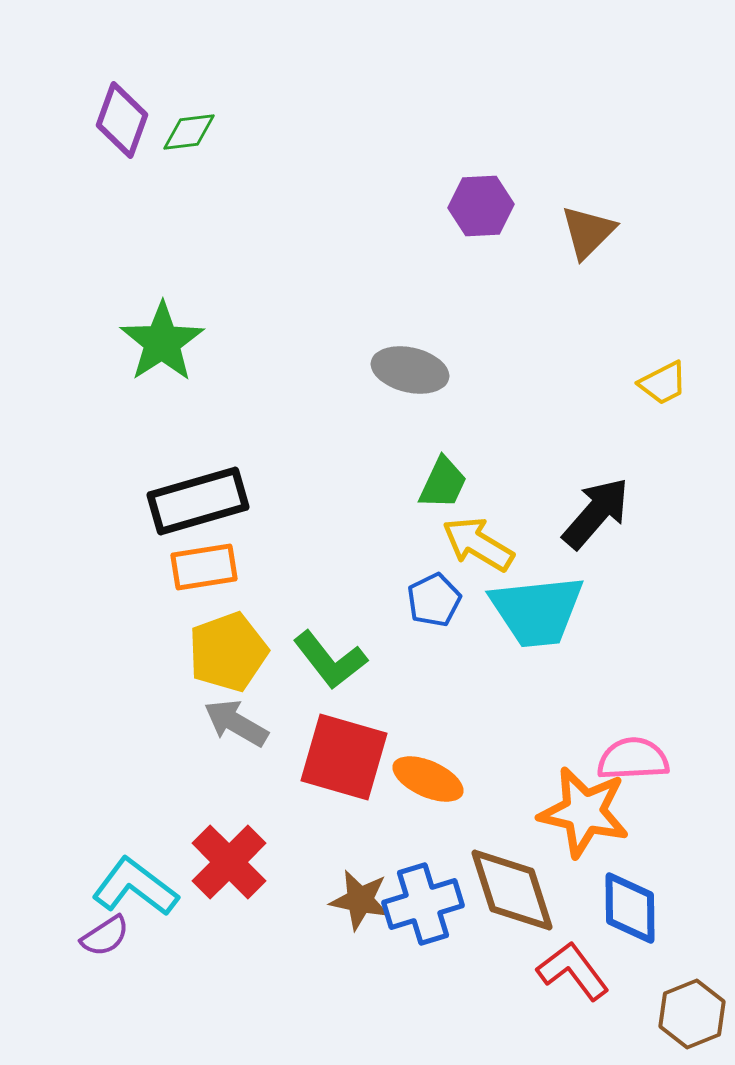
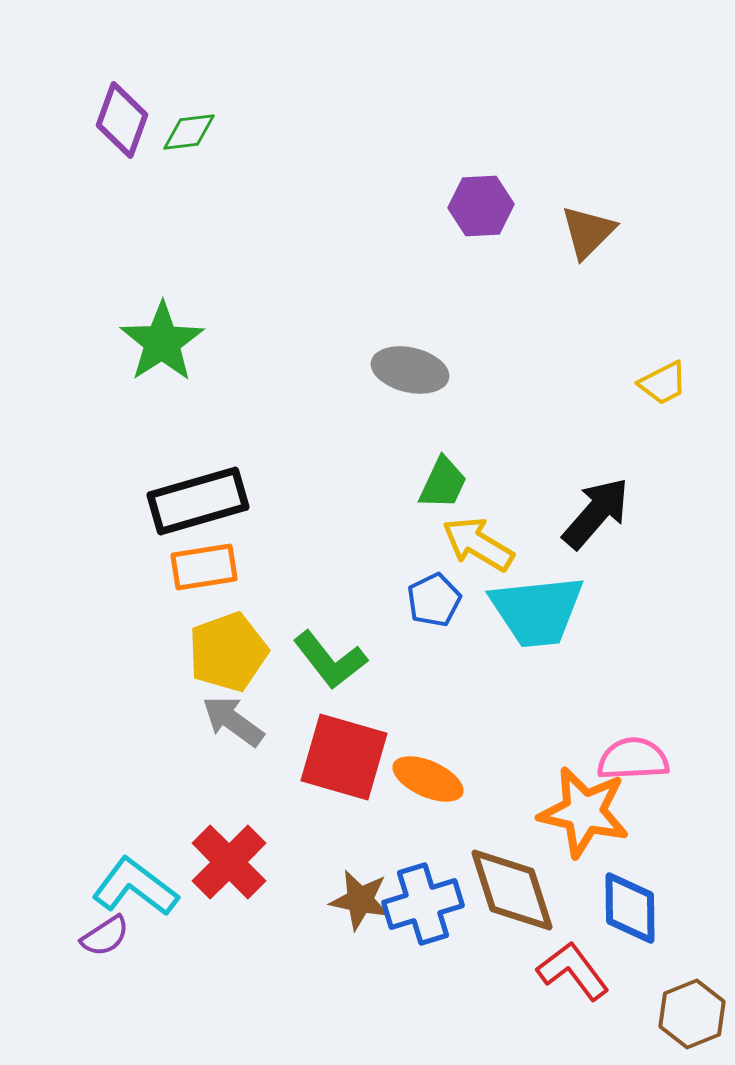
gray arrow: moved 3 px left, 2 px up; rotated 6 degrees clockwise
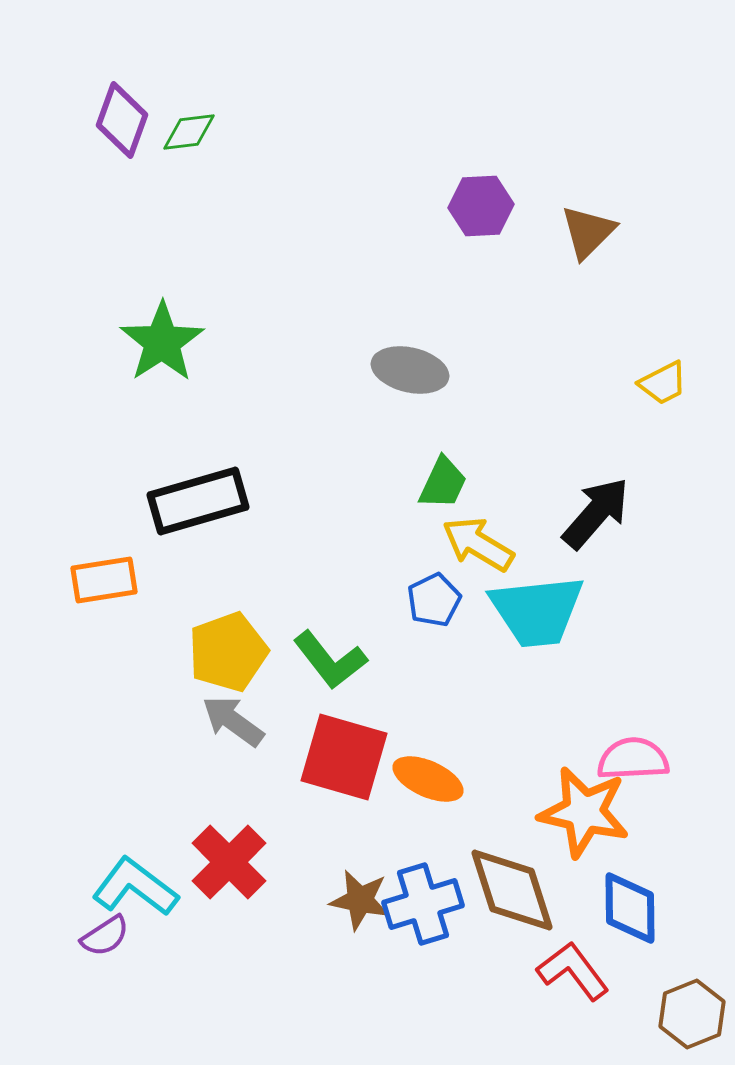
orange rectangle: moved 100 px left, 13 px down
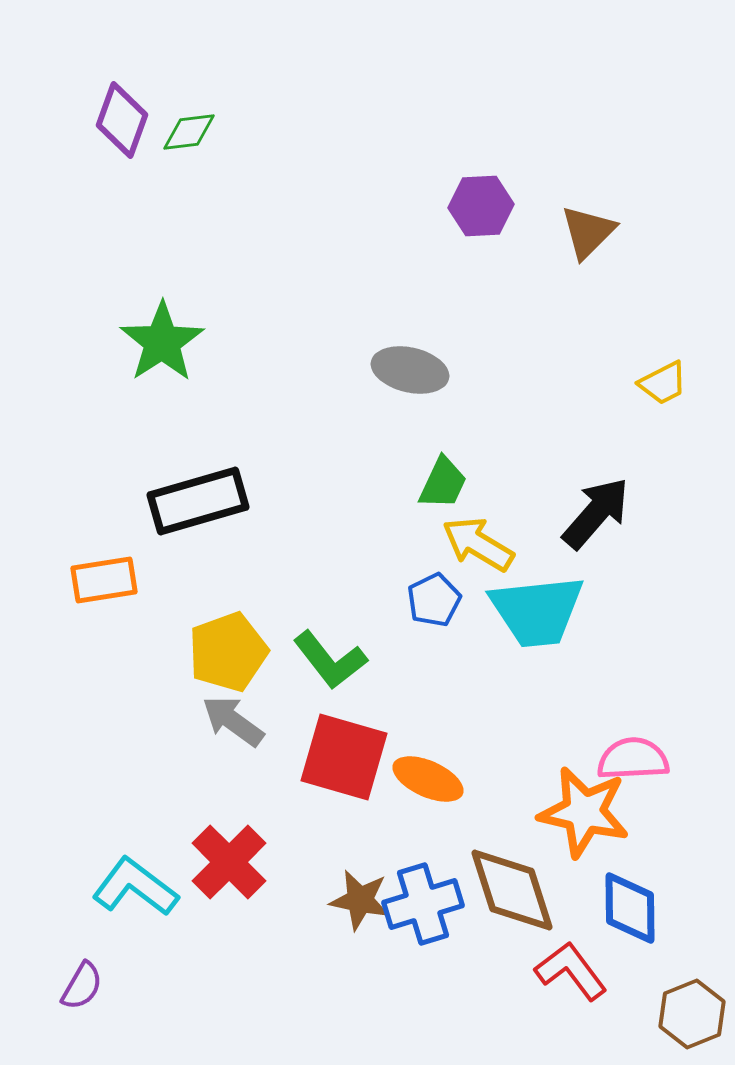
purple semicircle: moved 23 px left, 50 px down; rotated 27 degrees counterclockwise
red L-shape: moved 2 px left
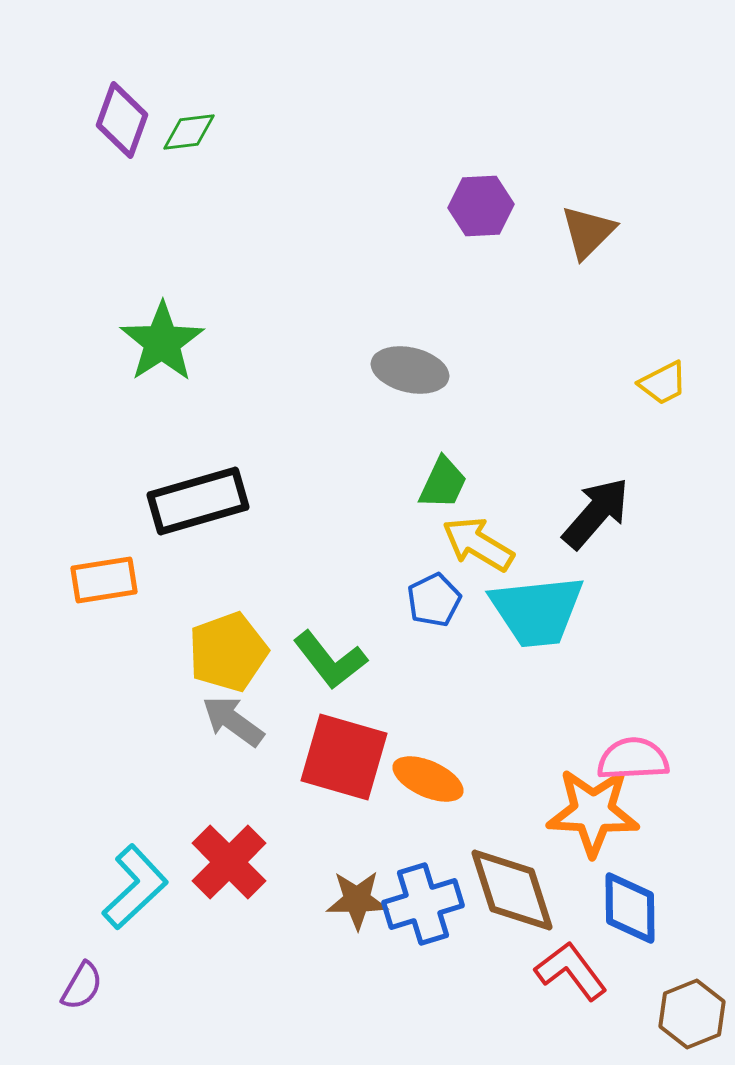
orange star: moved 9 px right; rotated 10 degrees counterclockwise
cyan L-shape: rotated 100 degrees clockwise
brown star: moved 3 px left; rotated 12 degrees counterclockwise
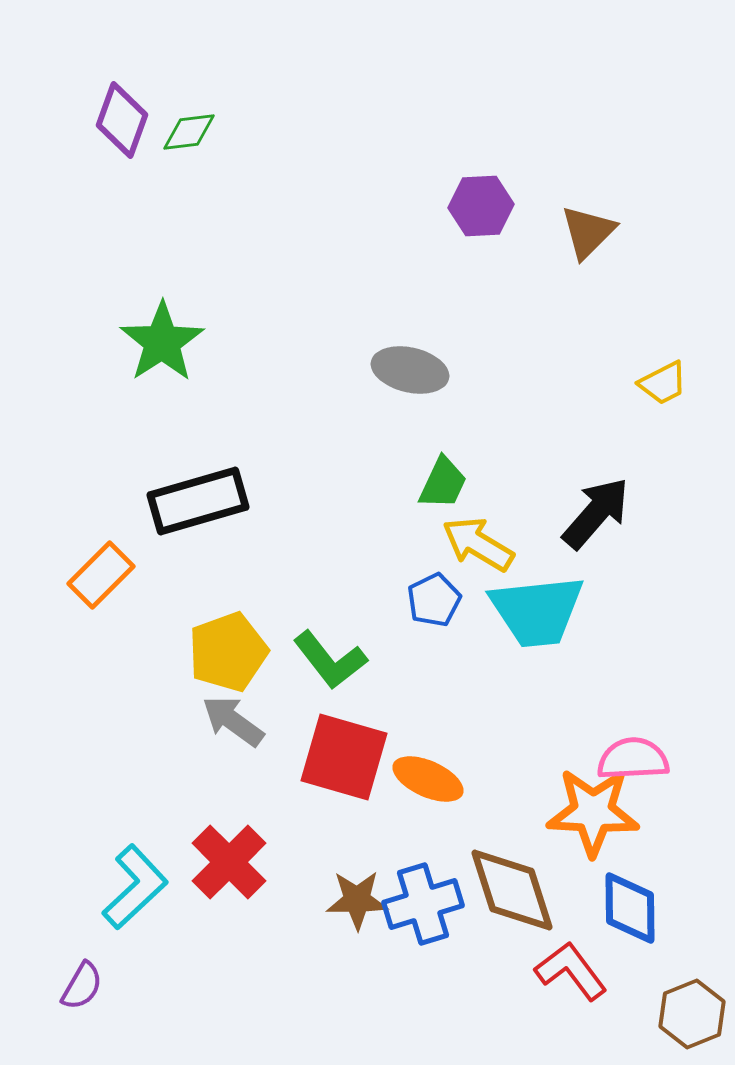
orange rectangle: moved 3 px left, 5 px up; rotated 36 degrees counterclockwise
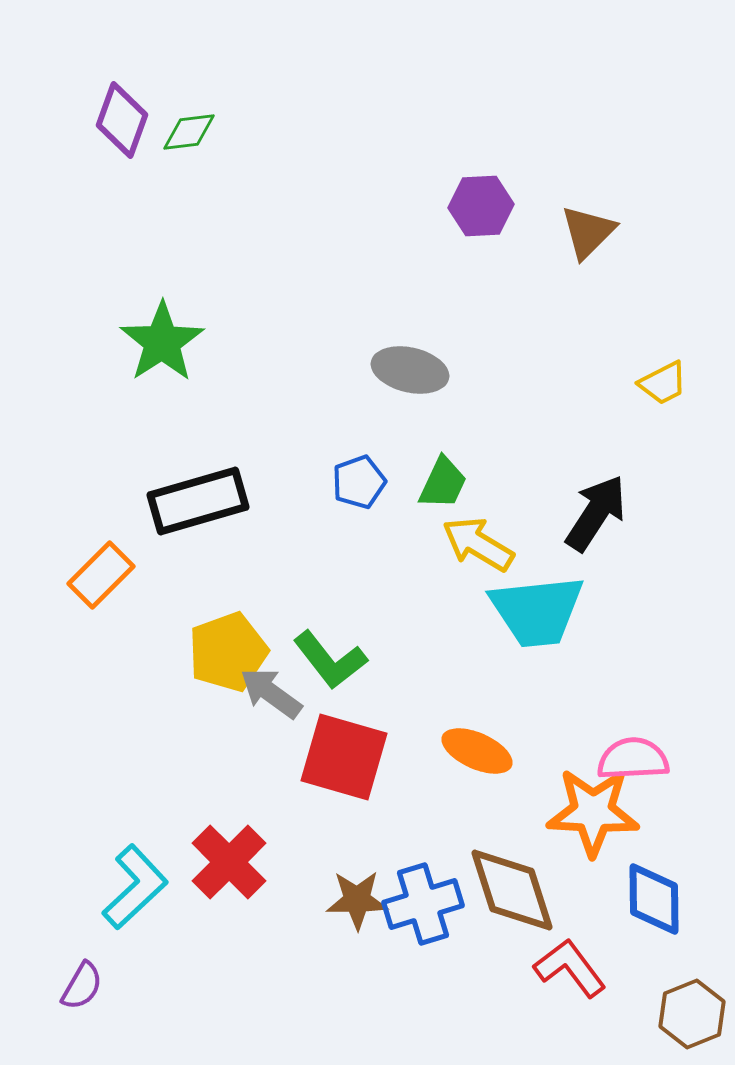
black arrow: rotated 8 degrees counterclockwise
blue pentagon: moved 75 px left, 118 px up; rotated 6 degrees clockwise
gray arrow: moved 38 px right, 28 px up
orange ellipse: moved 49 px right, 28 px up
blue diamond: moved 24 px right, 9 px up
red L-shape: moved 1 px left, 3 px up
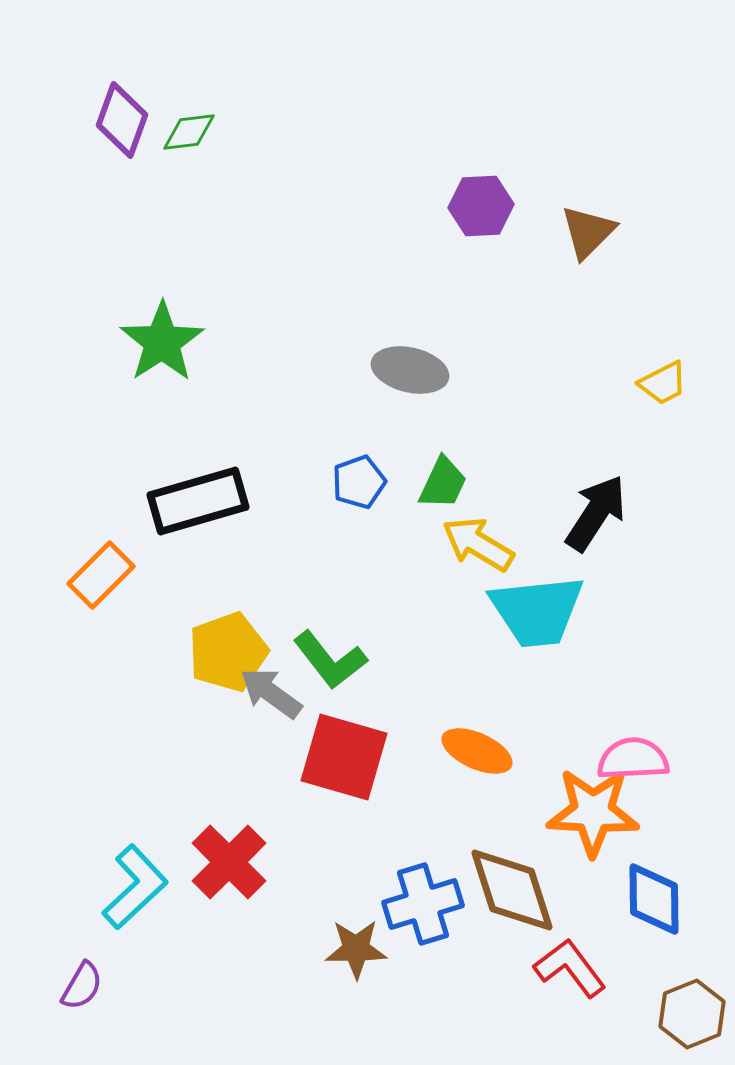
brown star: moved 1 px left, 49 px down
